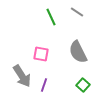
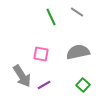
gray semicircle: rotated 105 degrees clockwise
purple line: rotated 40 degrees clockwise
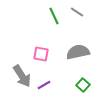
green line: moved 3 px right, 1 px up
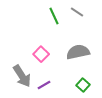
pink square: rotated 35 degrees clockwise
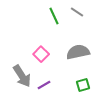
green square: rotated 32 degrees clockwise
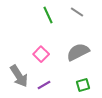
green line: moved 6 px left, 1 px up
gray semicircle: rotated 15 degrees counterclockwise
gray arrow: moved 3 px left
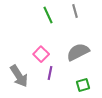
gray line: moved 2 px left, 1 px up; rotated 40 degrees clockwise
purple line: moved 6 px right, 12 px up; rotated 48 degrees counterclockwise
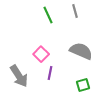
gray semicircle: moved 3 px right, 1 px up; rotated 50 degrees clockwise
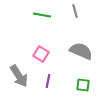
green line: moved 6 px left; rotated 54 degrees counterclockwise
pink square: rotated 14 degrees counterclockwise
purple line: moved 2 px left, 8 px down
green square: rotated 24 degrees clockwise
